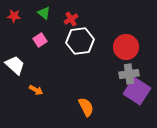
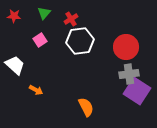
green triangle: rotated 32 degrees clockwise
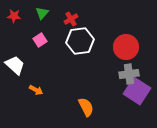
green triangle: moved 2 px left
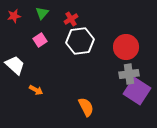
red star: rotated 16 degrees counterclockwise
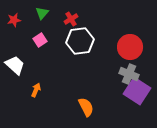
red star: moved 4 px down
red circle: moved 4 px right
gray cross: rotated 30 degrees clockwise
orange arrow: rotated 96 degrees counterclockwise
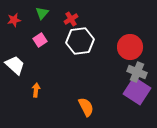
gray cross: moved 8 px right, 2 px up
orange arrow: rotated 16 degrees counterclockwise
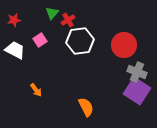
green triangle: moved 10 px right
red cross: moved 3 px left, 1 px down
red circle: moved 6 px left, 2 px up
white trapezoid: moved 15 px up; rotated 15 degrees counterclockwise
orange arrow: rotated 136 degrees clockwise
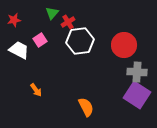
red cross: moved 2 px down
white trapezoid: moved 4 px right
gray cross: rotated 18 degrees counterclockwise
purple square: moved 4 px down
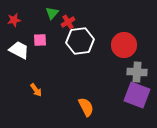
pink square: rotated 32 degrees clockwise
purple square: rotated 12 degrees counterclockwise
